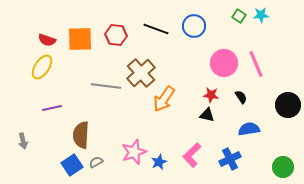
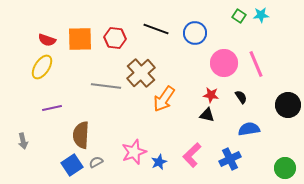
blue circle: moved 1 px right, 7 px down
red hexagon: moved 1 px left, 3 px down
green circle: moved 2 px right, 1 px down
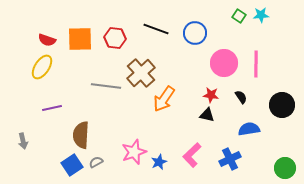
pink line: rotated 24 degrees clockwise
black circle: moved 6 px left
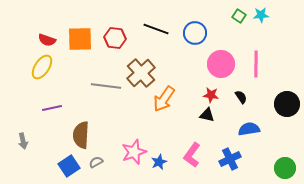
pink circle: moved 3 px left, 1 px down
black circle: moved 5 px right, 1 px up
pink L-shape: rotated 10 degrees counterclockwise
blue square: moved 3 px left, 1 px down
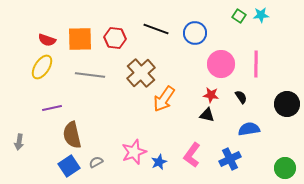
gray line: moved 16 px left, 11 px up
brown semicircle: moved 9 px left; rotated 16 degrees counterclockwise
gray arrow: moved 4 px left, 1 px down; rotated 21 degrees clockwise
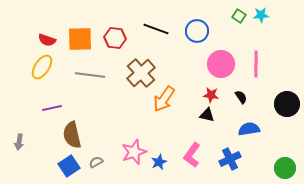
blue circle: moved 2 px right, 2 px up
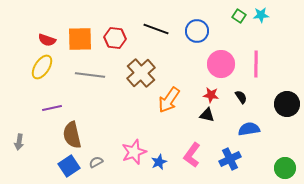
orange arrow: moved 5 px right, 1 px down
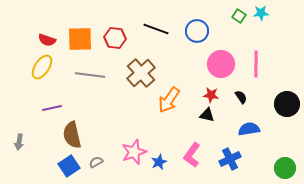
cyan star: moved 2 px up
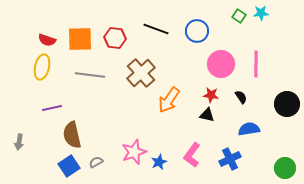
yellow ellipse: rotated 20 degrees counterclockwise
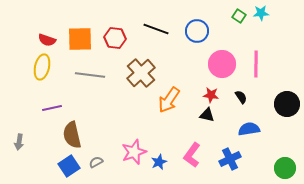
pink circle: moved 1 px right
